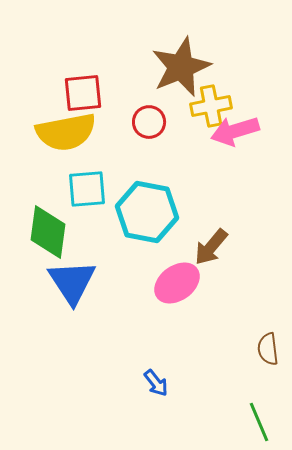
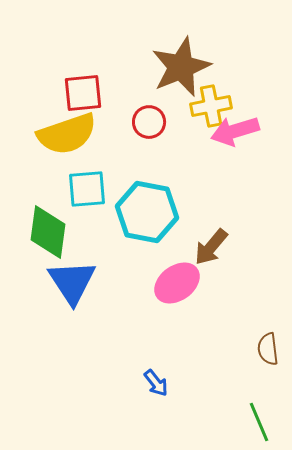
yellow semicircle: moved 1 px right, 2 px down; rotated 8 degrees counterclockwise
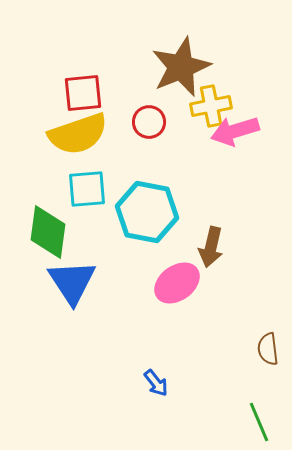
yellow semicircle: moved 11 px right
brown arrow: rotated 27 degrees counterclockwise
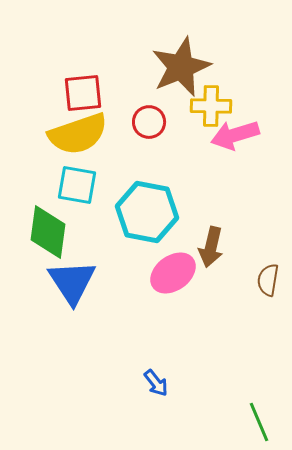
yellow cross: rotated 12 degrees clockwise
pink arrow: moved 4 px down
cyan square: moved 10 px left, 4 px up; rotated 15 degrees clockwise
pink ellipse: moved 4 px left, 10 px up
brown semicircle: moved 69 px up; rotated 16 degrees clockwise
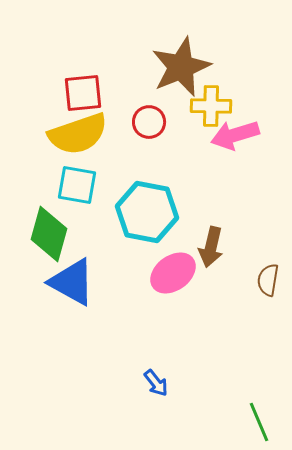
green diamond: moved 1 px right, 2 px down; rotated 8 degrees clockwise
blue triangle: rotated 28 degrees counterclockwise
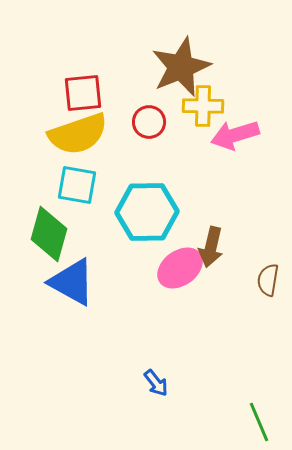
yellow cross: moved 8 px left
cyan hexagon: rotated 12 degrees counterclockwise
pink ellipse: moved 7 px right, 5 px up
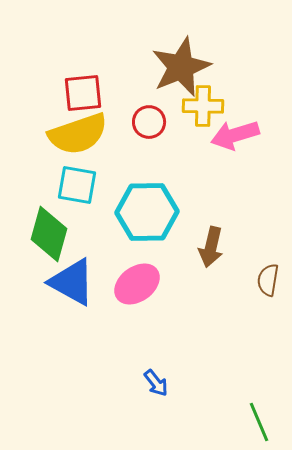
pink ellipse: moved 43 px left, 16 px down
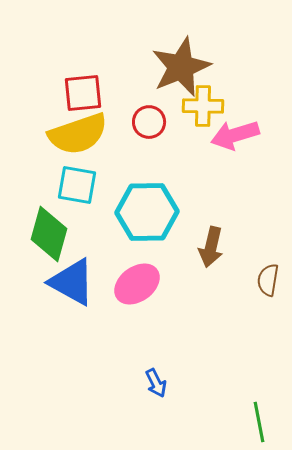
blue arrow: rotated 12 degrees clockwise
green line: rotated 12 degrees clockwise
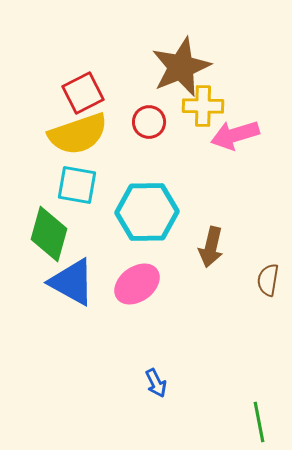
red square: rotated 21 degrees counterclockwise
